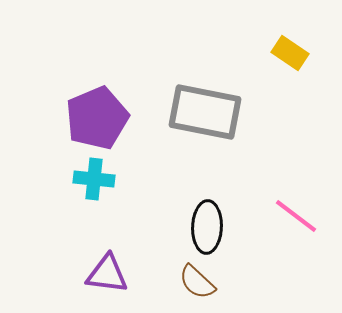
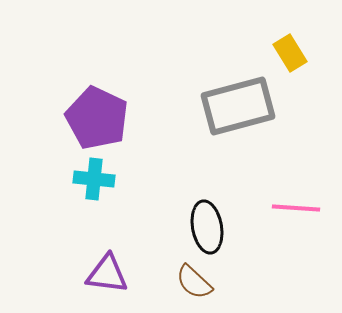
yellow rectangle: rotated 24 degrees clockwise
gray rectangle: moved 33 px right, 6 px up; rotated 26 degrees counterclockwise
purple pentagon: rotated 24 degrees counterclockwise
pink line: moved 8 px up; rotated 33 degrees counterclockwise
black ellipse: rotated 12 degrees counterclockwise
brown semicircle: moved 3 px left
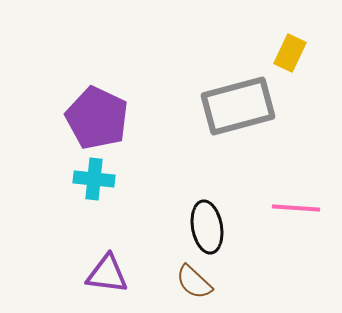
yellow rectangle: rotated 57 degrees clockwise
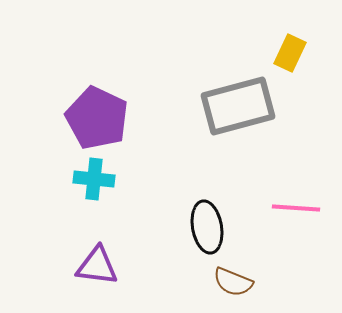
purple triangle: moved 10 px left, 8 px up
brown semicircle: moved 39 px right; rotated 21 degrees counterclockwise
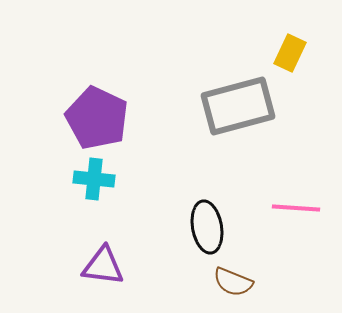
purple triangle: moved 6 px right
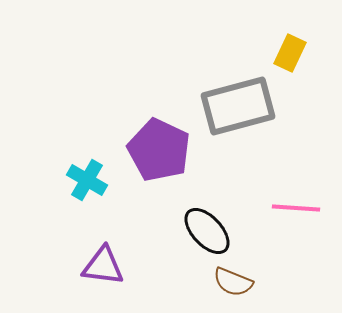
purple pentagon: moved 62 px right, 32 px down
cyan cross: moved 7 px left, 1 px down; rotated 24 degrees clockwise
black ellipse: moved 4 px down; rotated 33 degrees counterclockwise
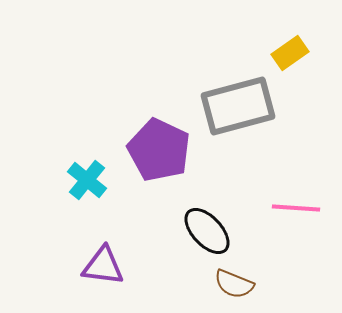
yellow rectangle: rotated 30 degrees clockwise
cyan cross: rotated 9 degrees clockwise
brown semicircle: moved 1 px right, 2 px down
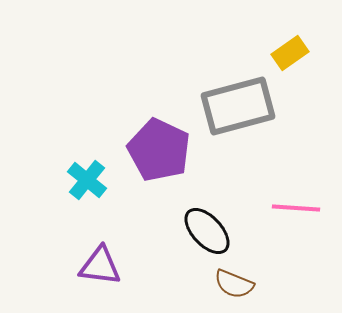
purple triangle: moved 3 px left
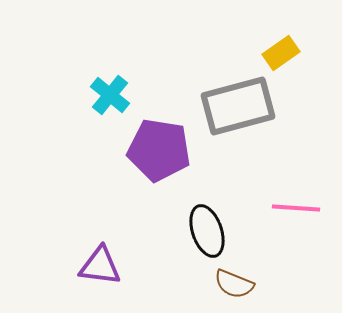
yellow rectangle: moved 9 px left
purple pentagon: rotated 16 degrees counterclockwise
cyan cross: moved 23 px right, 85 px up
black ellipse: rotated 24 degrees clockwise
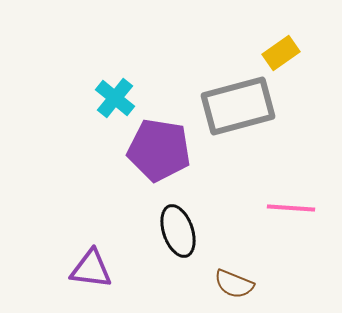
cyan cross: moved 5 px right, 3 px down
pink line: moved 5 px left
black ellipse: moved 29 px left
purple triangle: moved 9 px left, 3 px down
